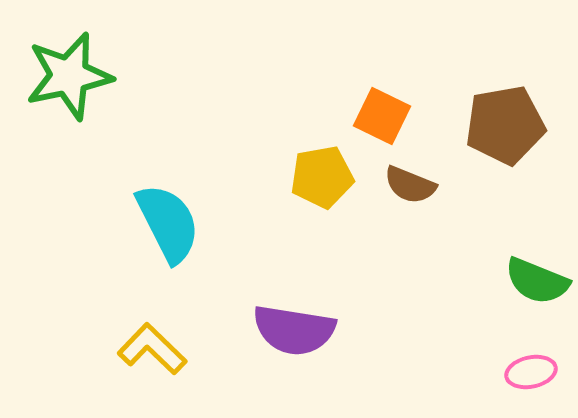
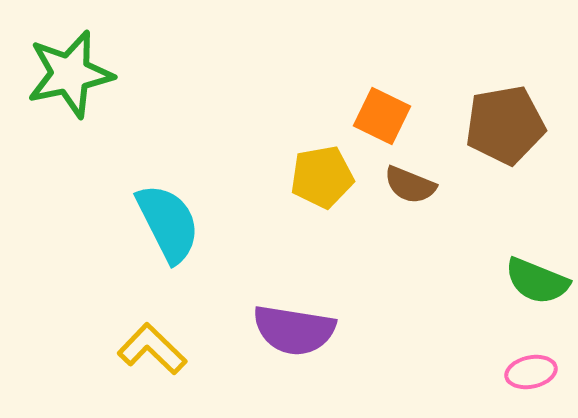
green star: moved 1 px right, 2 px up
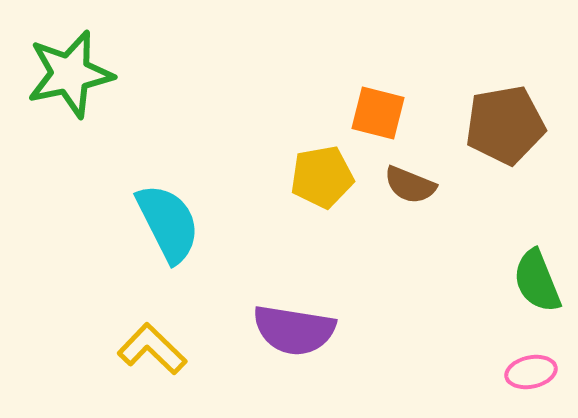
orange square: moved 4 px left, 3 px up; rotated 12 degrees counterclockwise
green semicircle: rotated 46 degrees clockwise
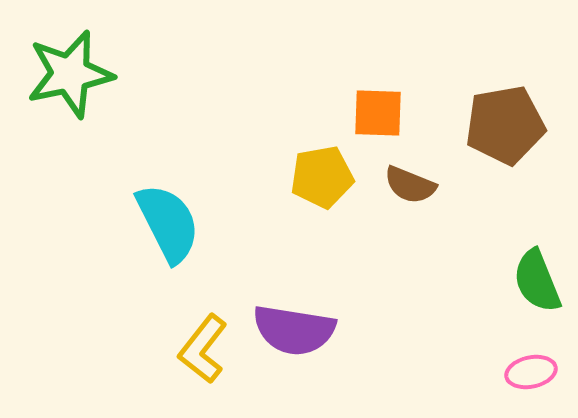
orange square: rotated 12 degrees counterclockwise
yellow L-shape: moved 51 px right; rotated 96 degrees counterclockwise
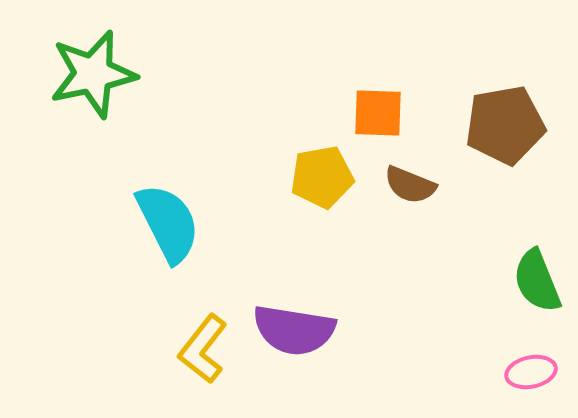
green star: moved 23 px right
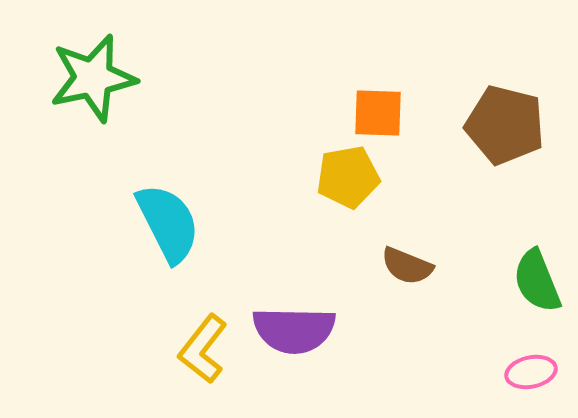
green star: moved 4 px down
brown pentagon: rotated 24 degrees clockwise
yellow pentagon: moved 26 px right
brown semicircle: moved 3 px left, 81 px down
purple semicircle: rotated 8 degrees counterclockwise
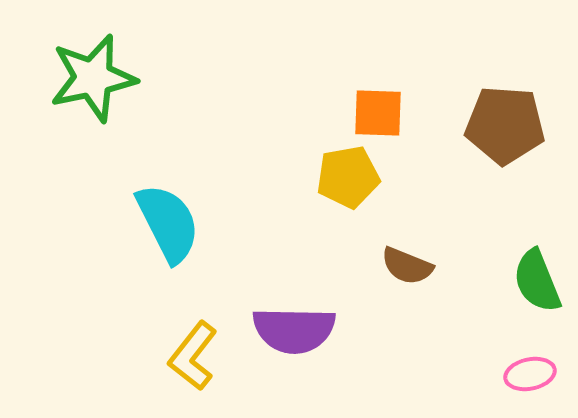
brown pentagon: rotated 10 degrees counterclockwise
yellow L-shape: moved 10 px left, 7 px down
pink ellipse: moved 1 px left, 2 px down
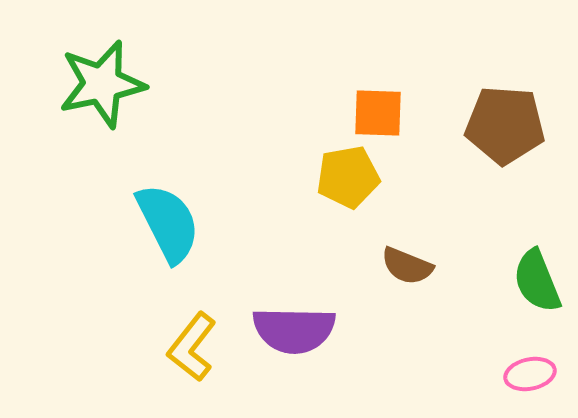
green star: moved 9 px right, 6 px down
yellow L-shape: moved 1 px left, 9 px up
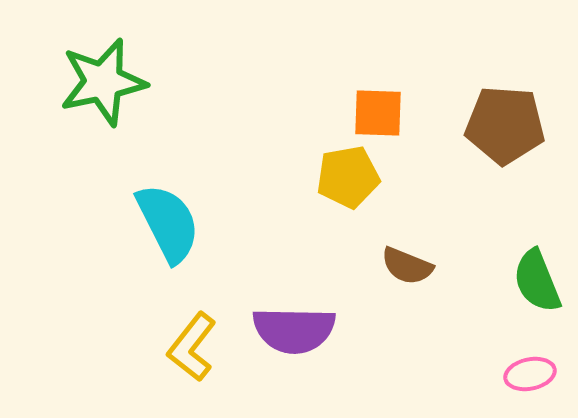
green star: moved 1 px right, 2 px up
